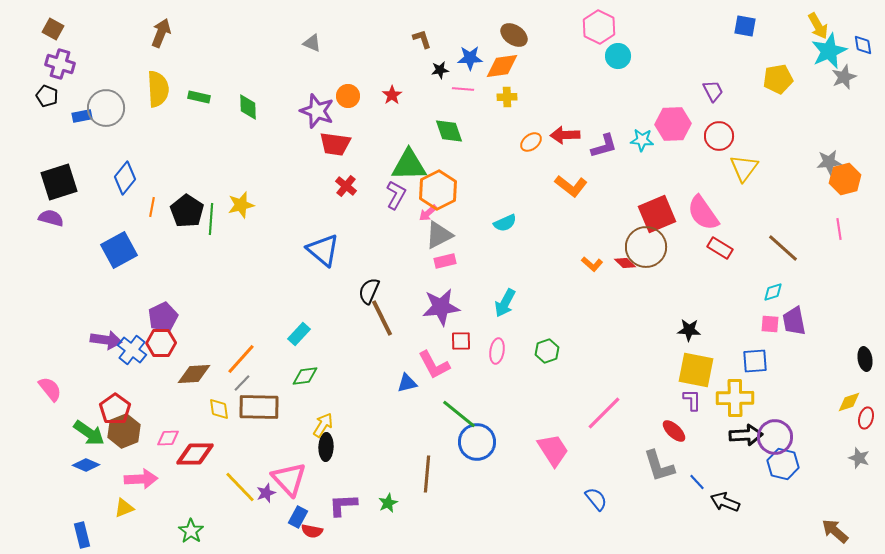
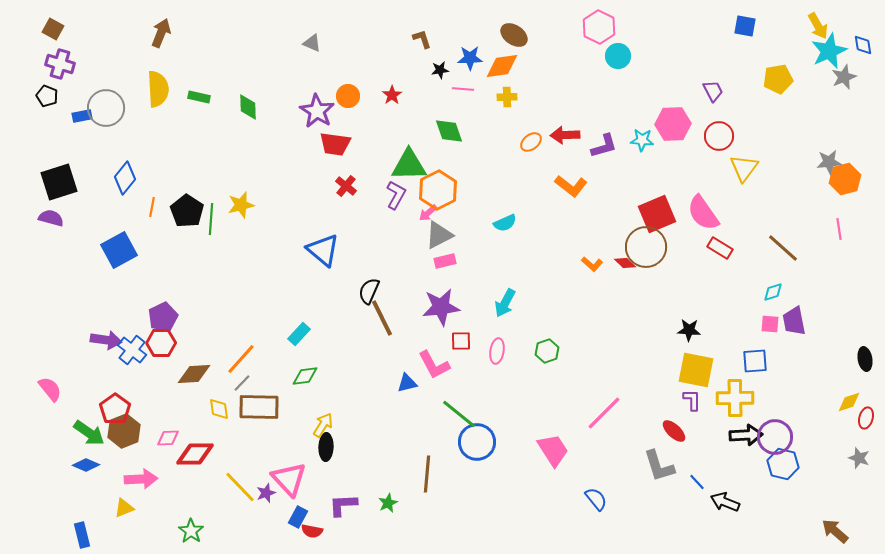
purple star at (317, 111): rotated 12 degrees clockwise
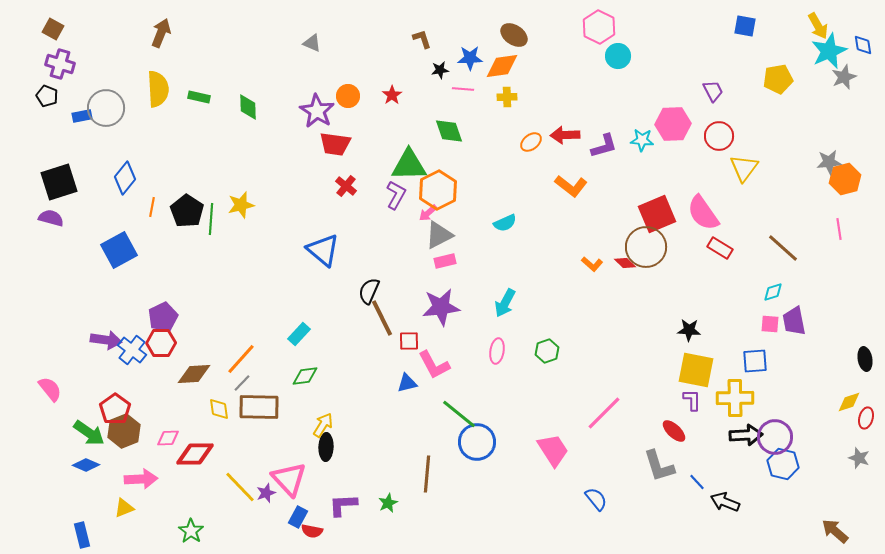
red square at (461, 341): moved 52 px left
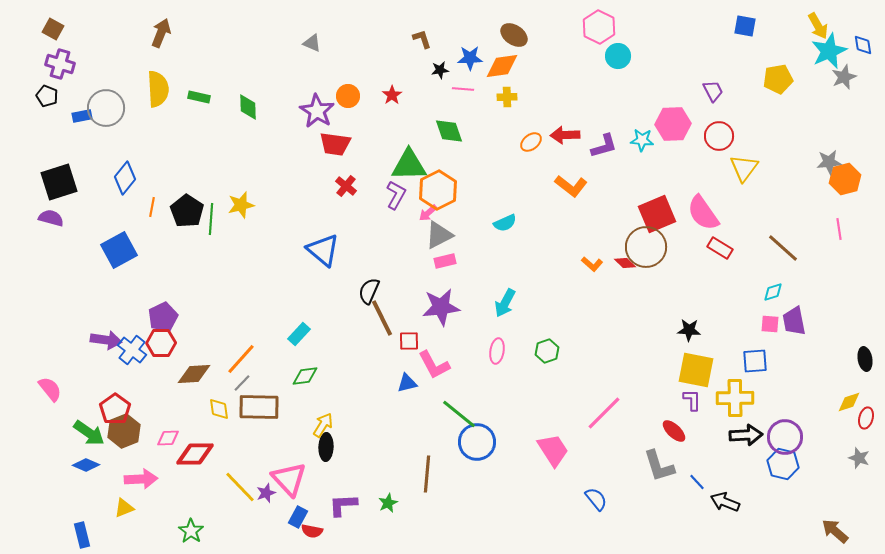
purple circle at (775, 437): moved 10 px right
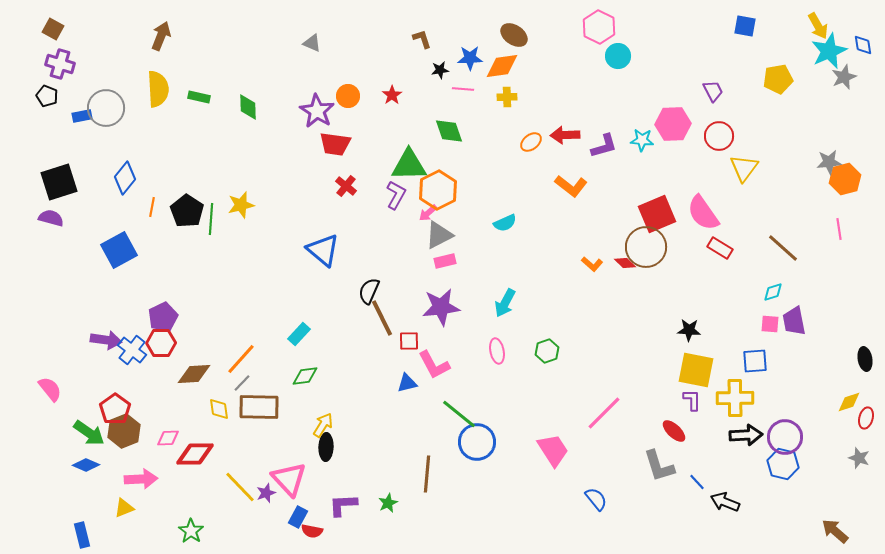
brown arrow at (161, 33): moved 3 px down
pink ellipse at (497, 351): rotated 20 degrees counterclockwise
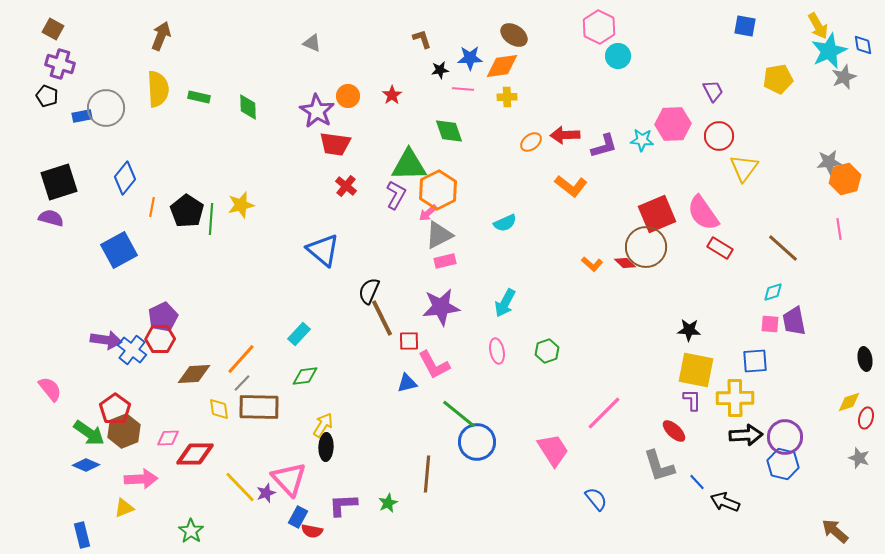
red hexagon at (161, 343): moved 1 px left, 4 px up
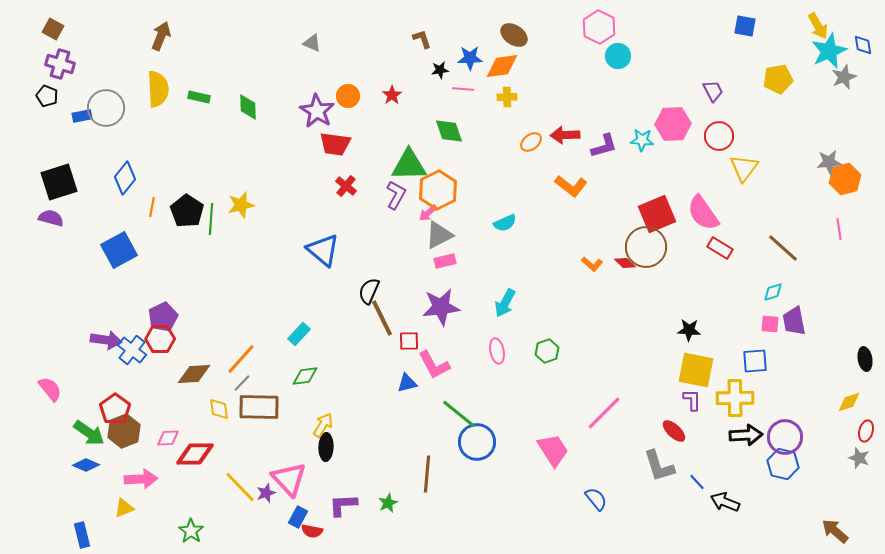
red ellipse at (866, 418): moved 13 px down
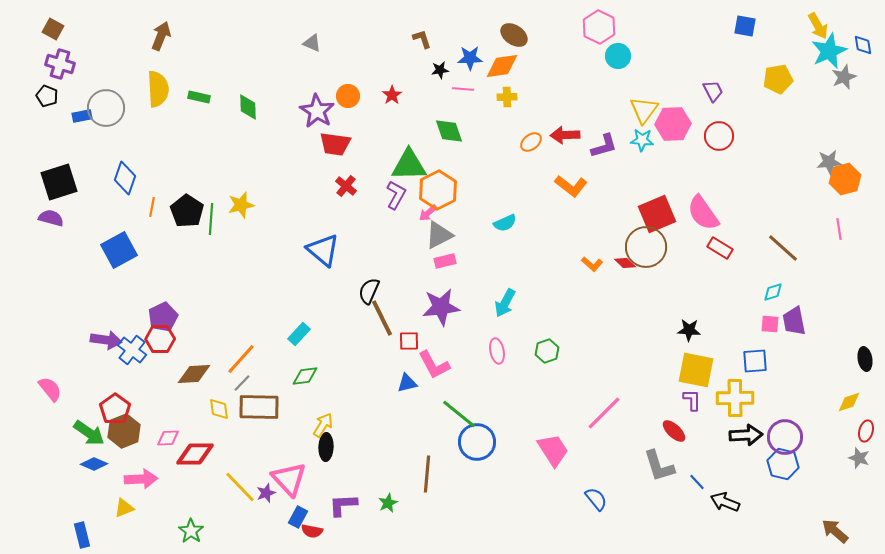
yellow triangle at (744, 168): moved 100 px left, 58 px up
blue diamond at (125, 178): rotated 20 degrees counterclockwise
blue diamond at (86, 465): moved 8 px right, 1 px up
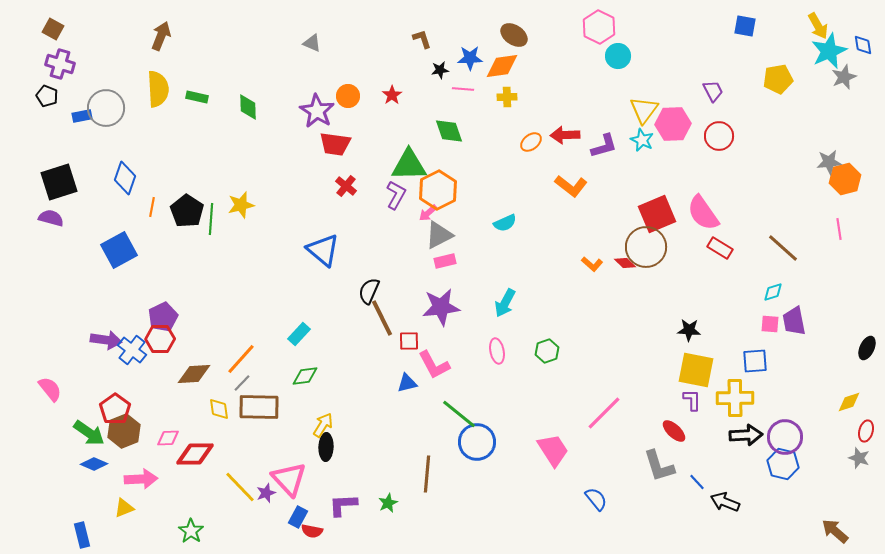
green rectangle at (199, 97): moved 2 px left
cyan star at (642, 140): rotated 20 degrees clockwise
black ellipse at (865, 359): moved 2 px right, 11 px up; rotated 35 degrees clockwise
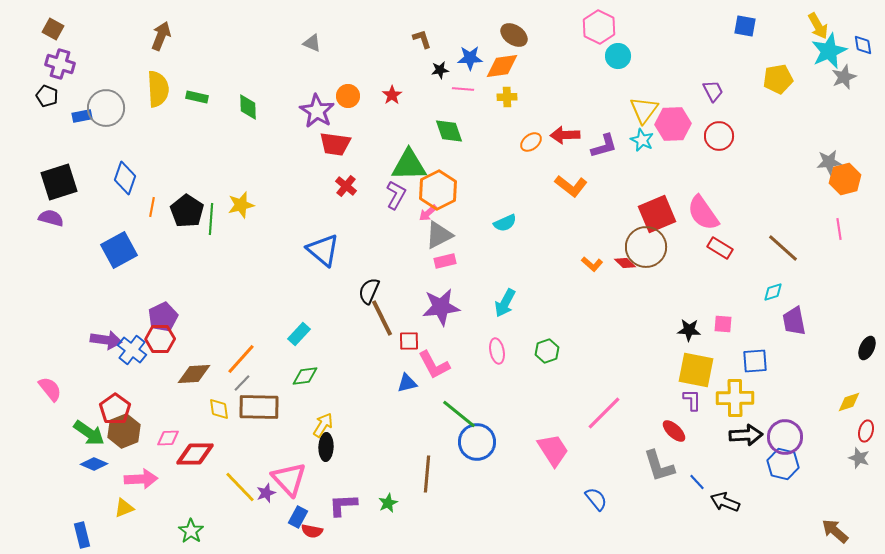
pink square at (770, 324): moved 47 px left
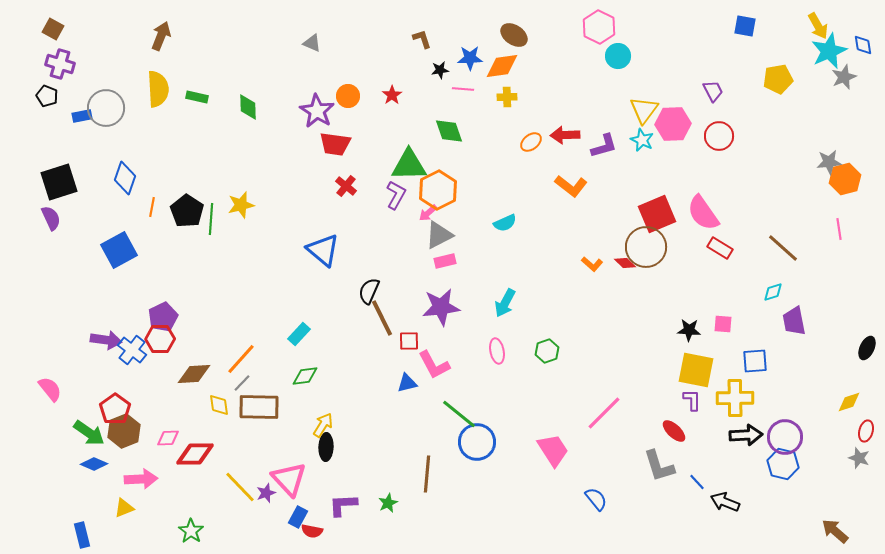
purple semicircle at (51, 218): rotated 50 degrees clockwise
yellow diamond at (219, 409): moved 4 px up
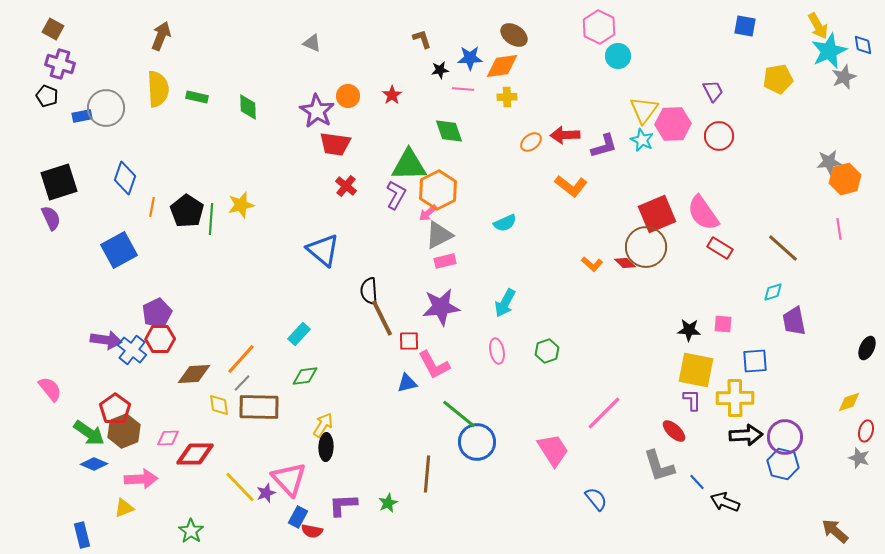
black semicircle at (369, 291): rotated 28 degrees counterclockwise
purple pentagon at (163, 317): moved 6 px left, 4 px up
